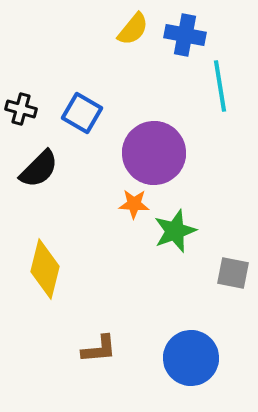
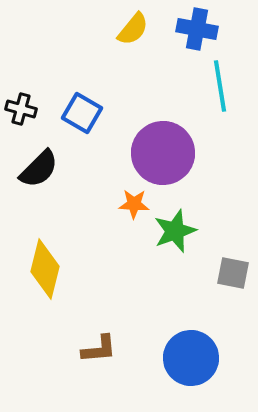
blue cross: moved 12 px right, 6 px up
purple circle: moved 9 px right
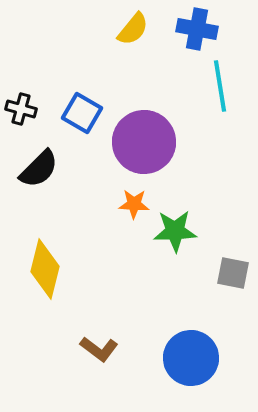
purple circle: moved 19 px left, 11 px up
green star: rotated 18 degrees clockwise
brown L-shape: rotated 42 degrees clockwise
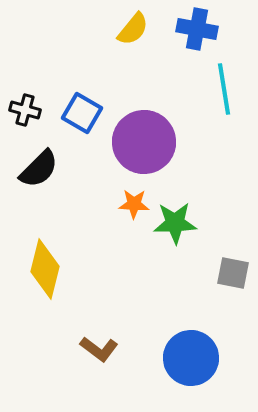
cyan line: moved 4 px right, 3 px down
black cross: moved 4 px right, 1 px down
green star: moved 8 px up
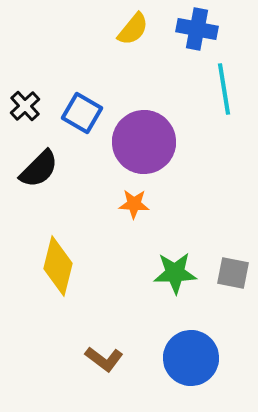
black cross: moved 4 px up; rotated 32 degrees clockwise
green star: moved 50 px down
yellow diamond: moved 13 px right, 3 px up
brown L-shape: moved 5 px right, 10 px down
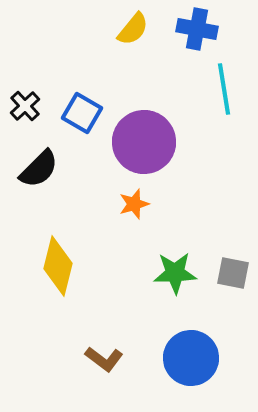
orange star: rotated 20 degrees counterclockwise
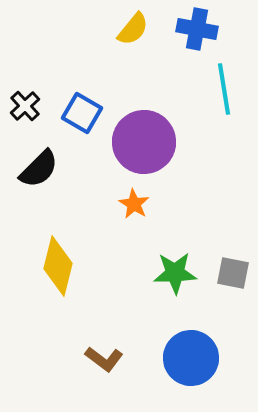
orange star: rotated 24 degrees counterclockwise
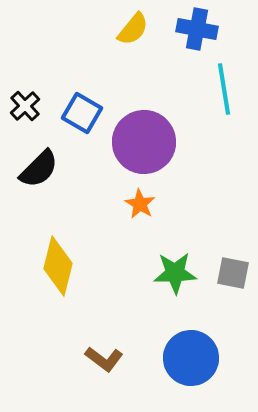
orange star: moved 6 px right
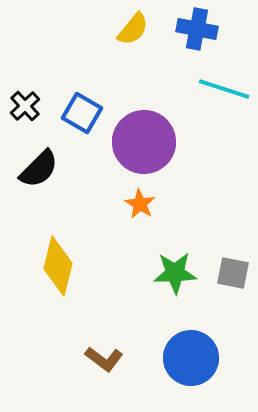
cyan line: rotated 63 degrees counterclockwise
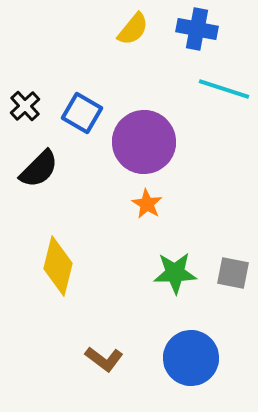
orange star: moved 7 px right
